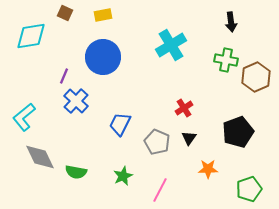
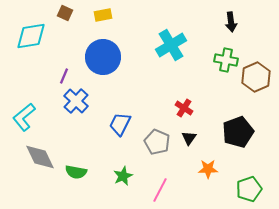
red cross: rotated 24 degrees counterclockwise
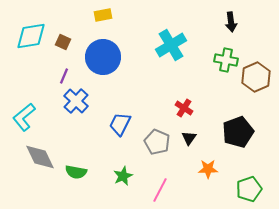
brown square: moved 2 px left, 29 px down
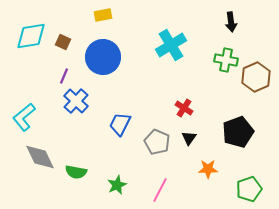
green star: moved 6 px left, 9 px down
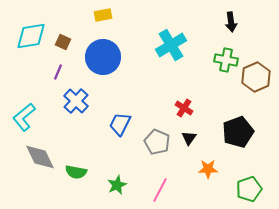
purple line: moved 6 px left, 4 px up
